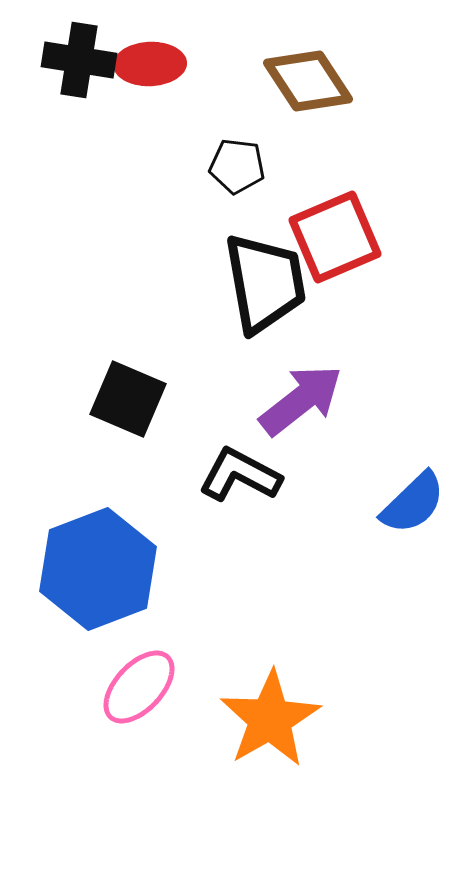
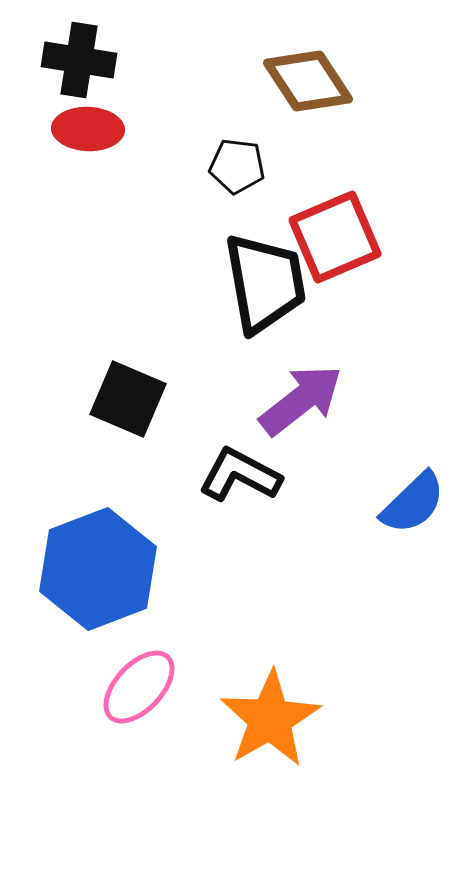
red ellipse: moved 62 px left, 65 px down; rotated 4 degrees clockwise
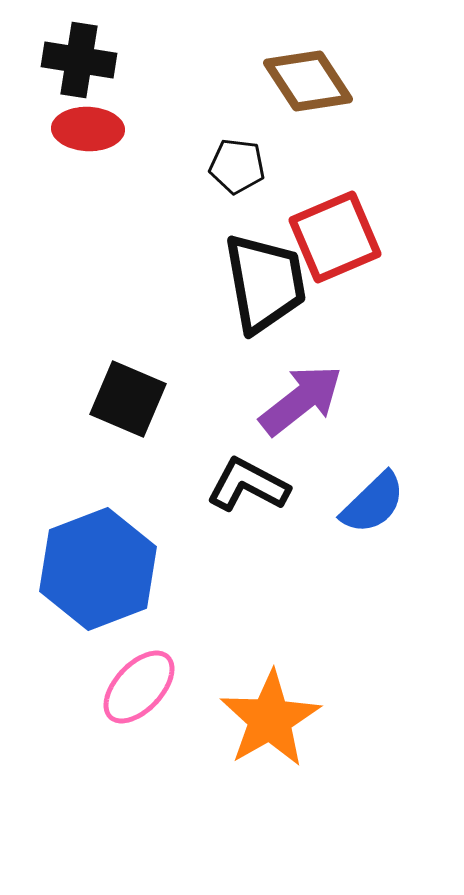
black L-shape: moved 8 px right, 10 px down
blue semicircle: moved 40 px left
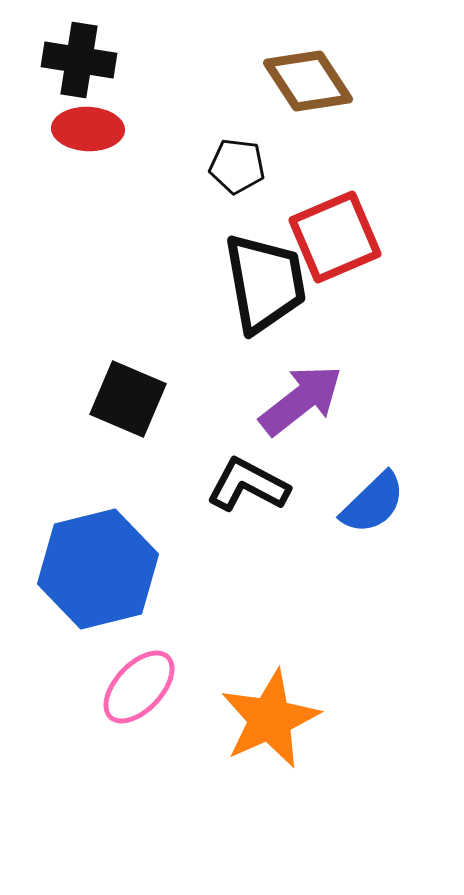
blue hexagon: rotated 7 degrees clockwise
orange star: rotated 6 degrees clockwise
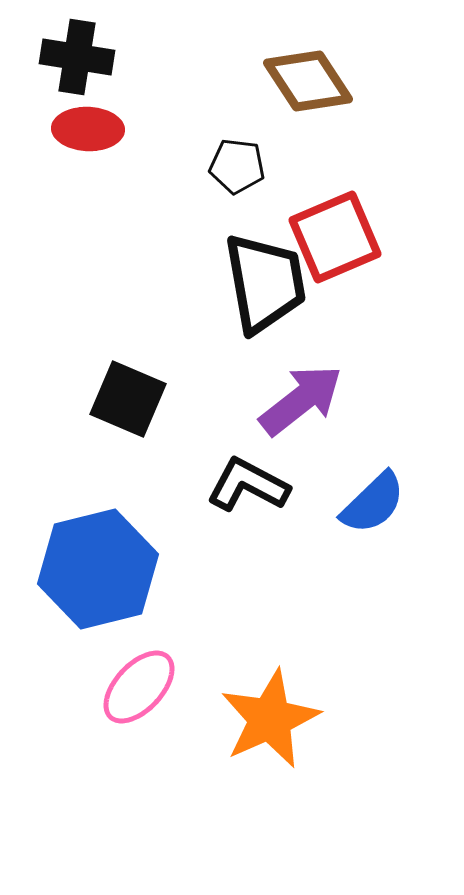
black cross: moved 2 px left, 3 px up
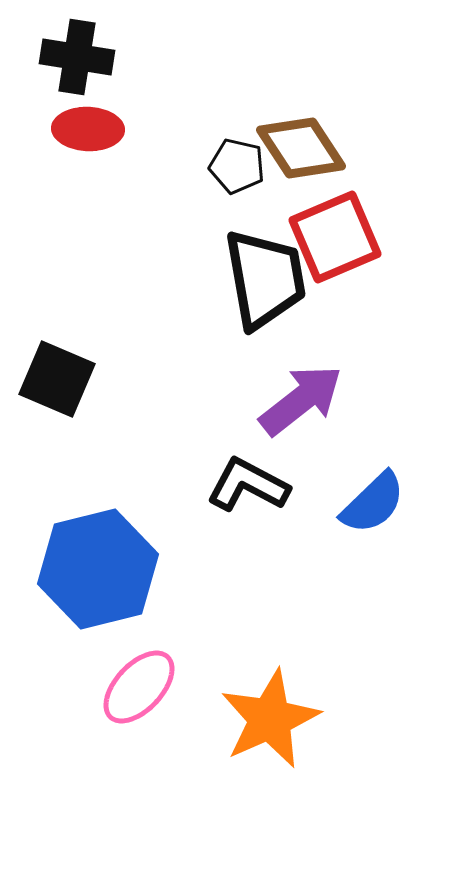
brown diamond: moved 7 px left, 67 px down
black pentagon: rotated 6 degrees clockwise
black trapezoid: moved 4 px up
black square: moved 71 px left, 20 px up
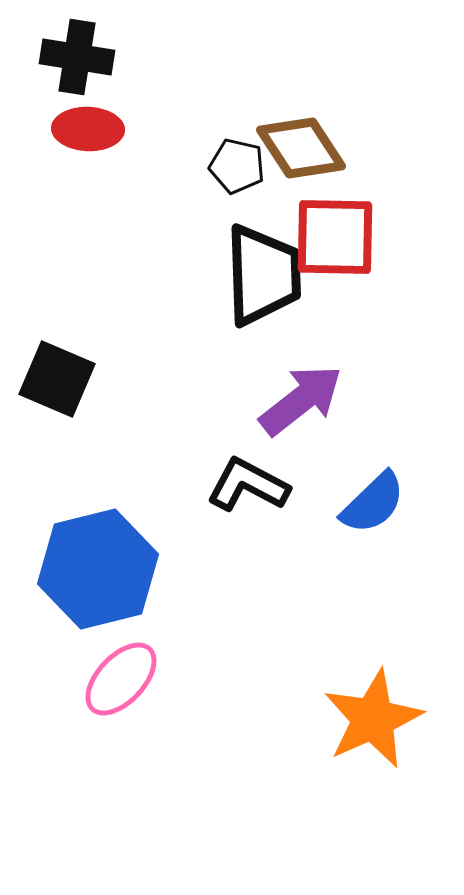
red square: rotated 24 degrees clockwise
black trapezoid: moved 2 px left, 4 px up; rotated 8 degrees clockwise
pink ellipse: moved 18 px left, 8 px up
orange star: moved 103 px right
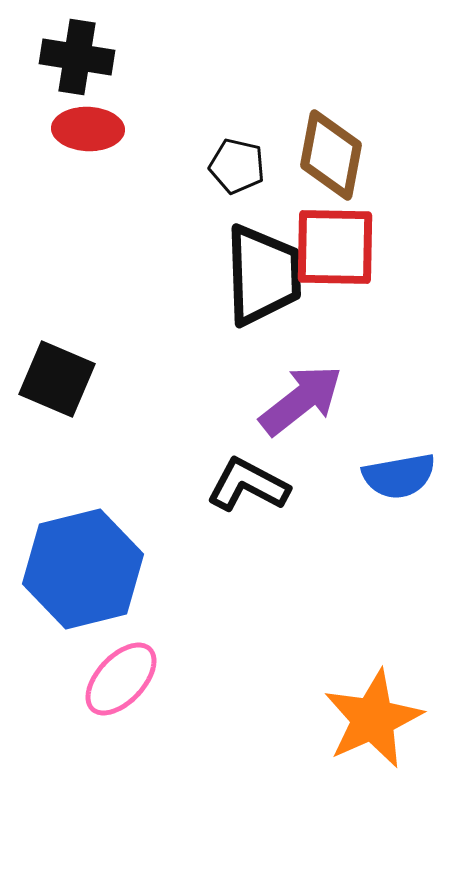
brown diamond: moved 30 px right, 7 px down; rotated 44 degrees clockwise
red square: moved 10 px down
blue semicircle: moved 26 px right, 27 px up; rotated 34 degrees clockwise
blue hexagon: moved 15 px left
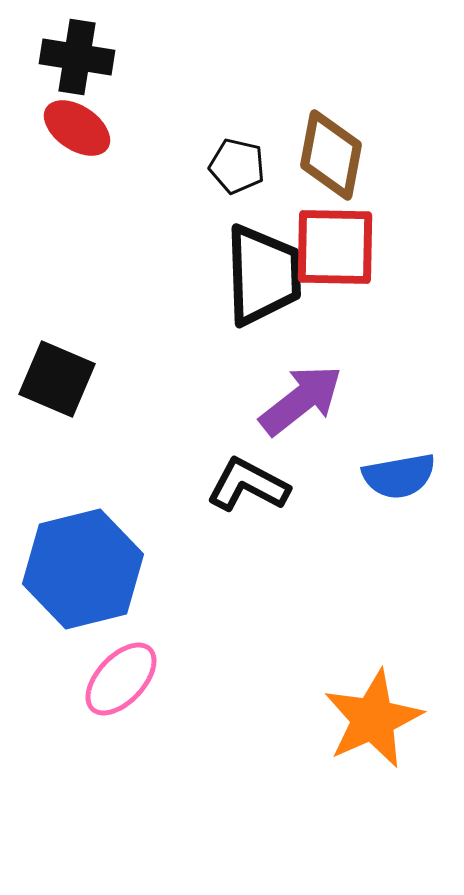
red ellipse: moved 11 px left, 1 px up; rotated 32 degrees clockwise
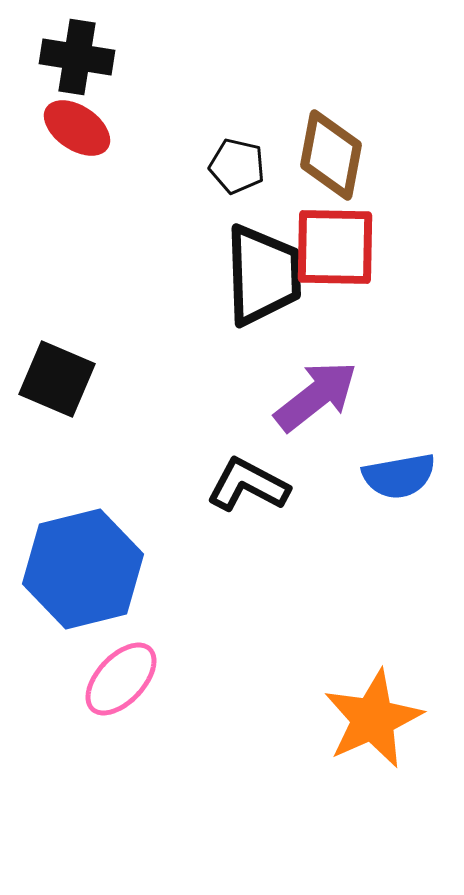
purple arrow: moved 15 px right, 4 px up
